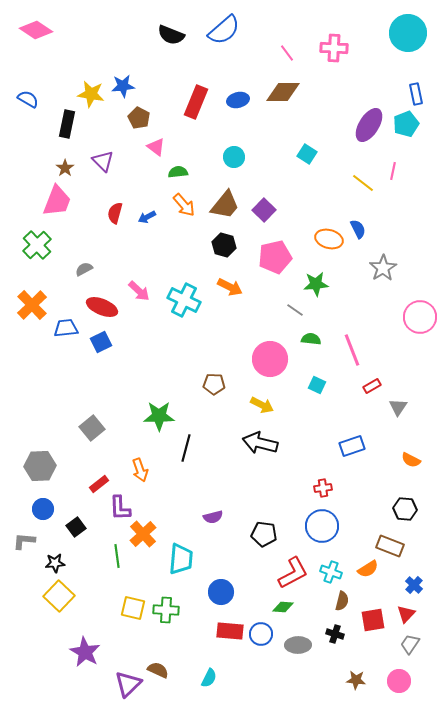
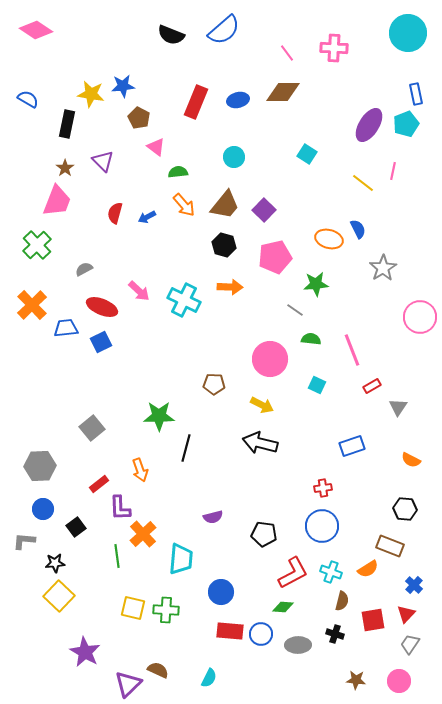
orange arrow at (230, 287): rotated 25 degrees counterclockwise
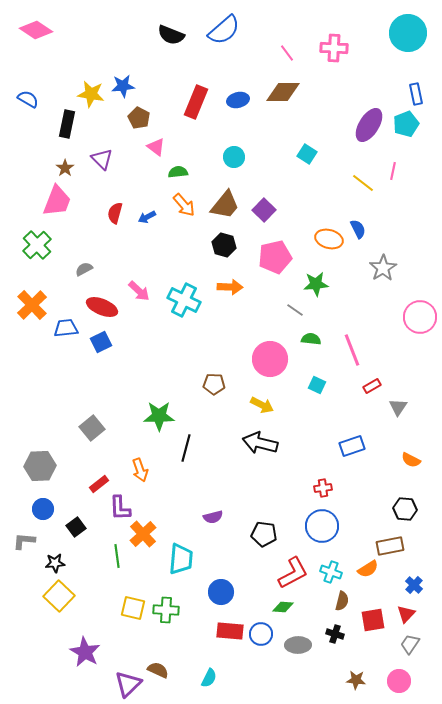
purple triangle at (103, 161): moved 1 px left, 2 px up
brown rectangle at (390, 546): rotated 32 degrees counterclockwise
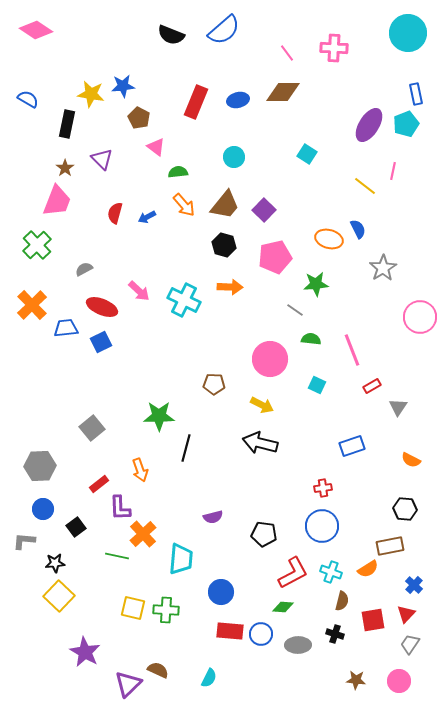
yellow line at (363, 183): moved 2 px right, 3 px down
green line at (117, 556): rotated 70 degrees counterclockwise
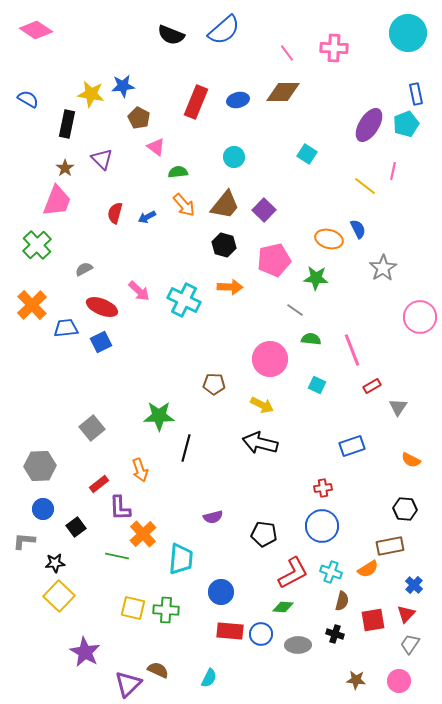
pink pentagon at (275, 257): moved 1 px left, 3 px down
green star at (316, 284): moved 6 px up; rotated 10 degrees clockwise
